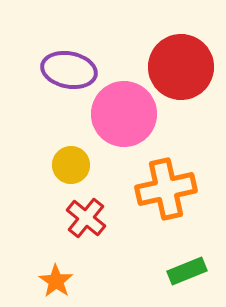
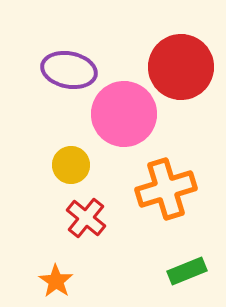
orange cross: rotated 4 degrees counterclockwise
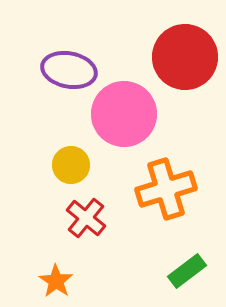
red circle: moved 4 px right, 10 px up
green rectangle: rotated 15 degrees counterclockwise
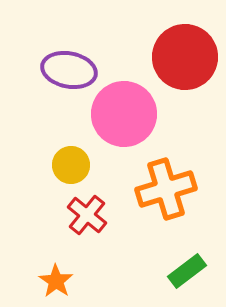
red cross: moved 1 px right, 3 px up
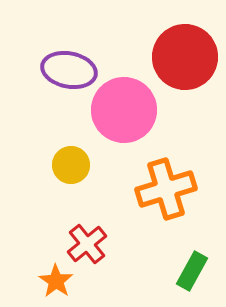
pink circle: moved 4 px up
red cross: moved 29 px down; rotated 12 degrees clockwise
green rectangle: moved 5 px right; rotated 24 degrees counterclockwise
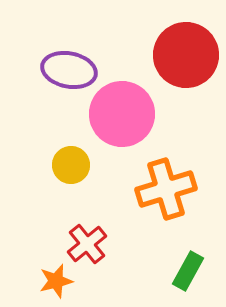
red circle: moved 1 px right, 2 px up
pink circle: moved 2 px left, 4 px down
green rectangle: moved 4 px left
orange star: rotated 24 degrees clockwise
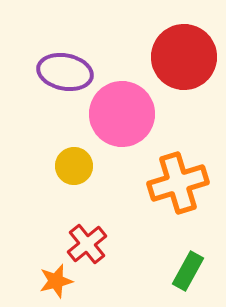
red circle: moved 2 px left, 2 px down
purple ellipse: moved 4 px left, 2 px down
yellow circle: moved 3 px right, 1 px down
orange cross: moved 12 px right, 6 px up
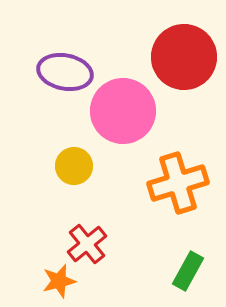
pink circle: moved 1 px right, 3 px up
orange star: moved 3 px right
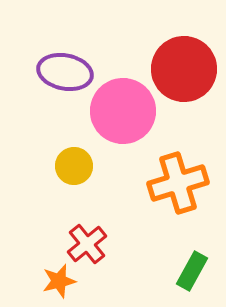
red circle: moved 12 px down
green rectangle: moved 4 px right
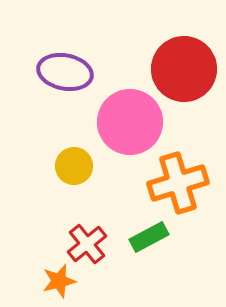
pink circle: moved 7 px right, 11 px down
green rectangle: moved 43 px left, 34 px up; rotated 33 degrees clockwise
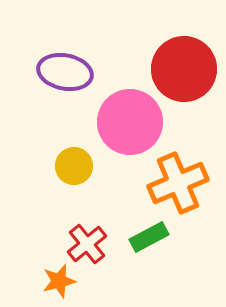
orange cross: rotated 6 degrees counterclockwise
